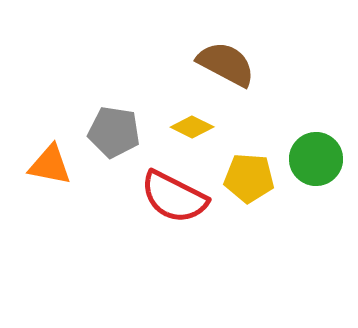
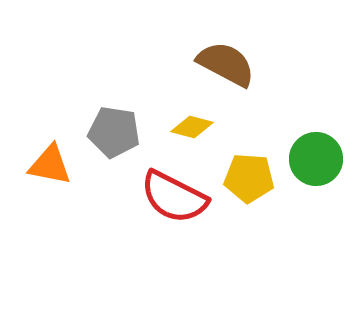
yellow diamond: rotated 12 degrees counterclockwise
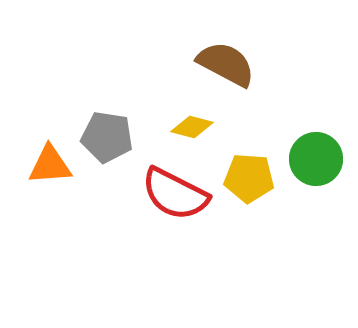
gray pentagon: moved 7 px left, 5 px down
orange triangle: rotated 15 degrees counterclockwise
red semicircle: moved 1 px right, 3 px up
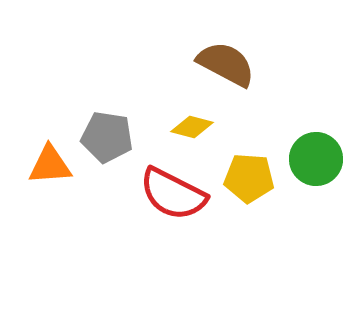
red semicircle: moved 2 px left
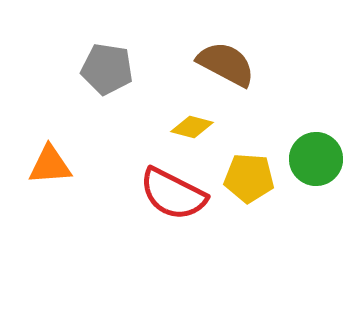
gray pentagon: moved 68 px up
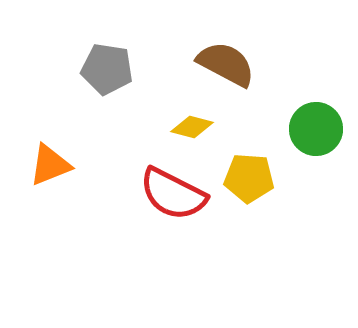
green circle: moved 30 px up
orange triangle: rotated 18 degrees counterclockwise
